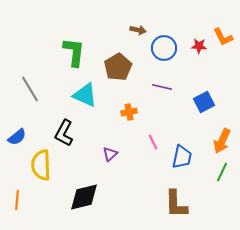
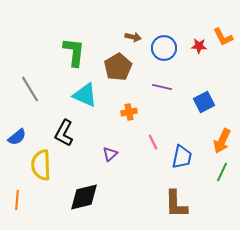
brown arrow: moved 5 px left, 7 px down
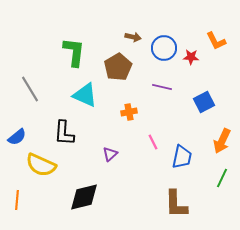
orange L-shape: moved 7 px left, 4 px down
red star: moved 8 px left, 11 px down
black L-shape: rotated 24 degrees counterclockwise
yellow semicircle: rotated 64 degrees counterclockwise
green line: moved 6 px down
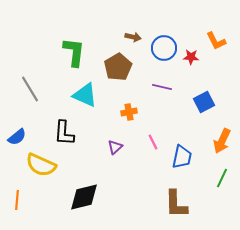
purple triangle: moved 5 px right, 7 px up
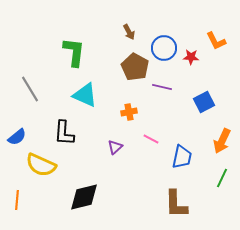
brown arrow: moved 4 px left, 5 px up; rotated 49 degrees clockwise
brown pentagon: moved 17 px right; rotated 12 degrees counterclockwise
pink line: moved 2 px left, 3 px up; rotated 35 degrees counterclockwise
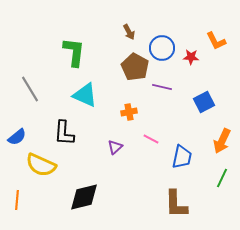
blue circle: moved 2 px left
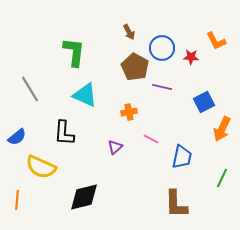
orange arrow: moved 12 px up
yellow semicircle: moved 2 px down
